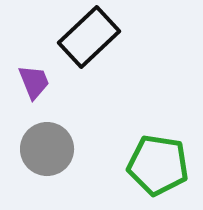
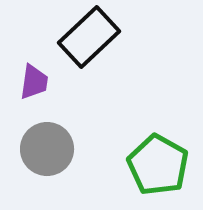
purple trapezoid: rotated 30 degrees clockwise
green pentagon: rotated 20 degrees clockwise
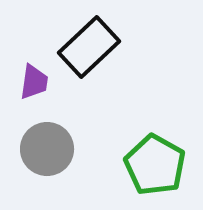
black rectangle: moved 10 px down
green pentagon: moved 3 px left
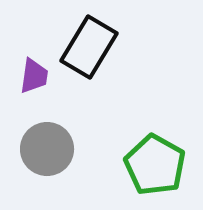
black rectangle: rotated 16 degrees counterclockwise
purple trapezoid: moved 6 px up
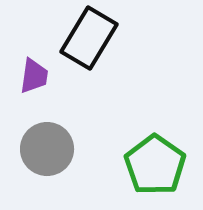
black rectangle: moved 9 px up
green pentagon: rotated 6 degrees clockwise
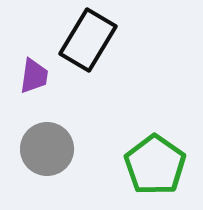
black rectangle: moved 1 px left, 2 px down
